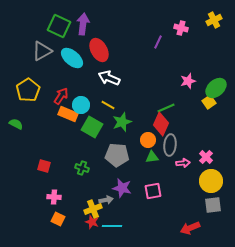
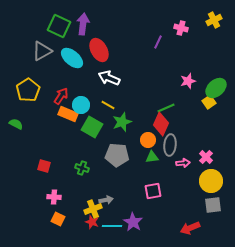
purple star at (122, 188): moved 11 px right, 34 px down; rotated 18 degrees clockwise
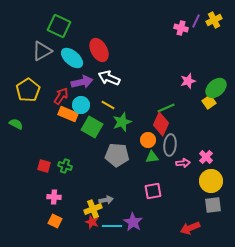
purple arrow at (83, 24): moved 1 px left, 58 px down; rotated 70 degrees clockwise
purple line at (158, 42): moved 38 px right, 21 px up
green cross at (82, 168): moved 17 px left, 2 px up
orange square at (58, 219): moved 3 px left, 2 px down
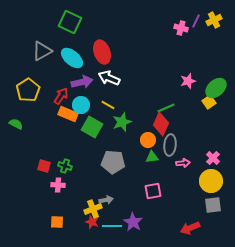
green square at (59, 26): moved 11 px right, 4 px up
red ellipse at (99, 50): moved 3 px right, 2 px down; rotated 10 degrees clockwise
gray pentagon at (117, 155): moved 4 px left, 7 px down
pink cross at (206, 157): moved 7 px right, 1 px down
pink cross at (54, 197): moved 4 px right, 12 px up
orange square at (55, 221): moved 2 px right, 1 px down; rotated 24 degrees counterclockwise
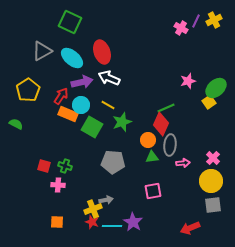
pink cross at (181, 28): rotated 16 degrees clockwise
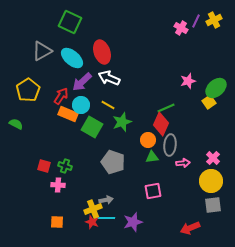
purple arrow at (82, 82): rotated 150 degrees clockwise
gray pentagon at (113, 162): rotated 15 degrees clockwise
purple star at (133, 222): rotated 24 degrees clockwise
cyan line at (112, 226): moved 7 px left, 8 px up
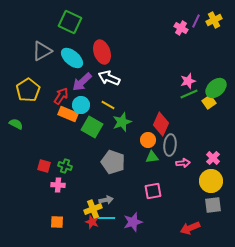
green line at (166, 108): moved 23 px right, 14 px up
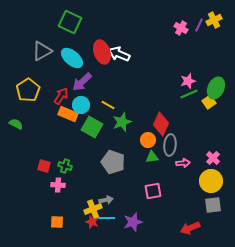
purple line at (196, 21): moved 3 px right, 4 px down
white arrow at (109, 78): moved 10 px right, 24 px up
green ellipse at (216, 88): rotated 25 degrees counterclockwise
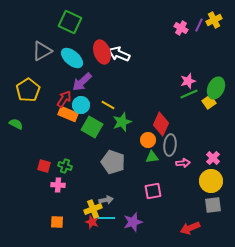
red arrow at (61, 96): moved 3 px right, 3 px down
